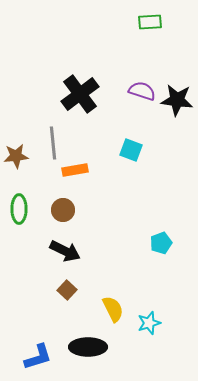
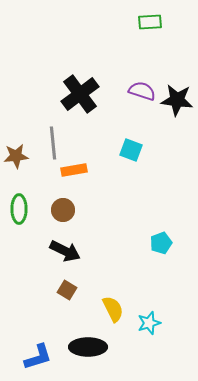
orange rectangle: moved 1 px left
brown square: rotated 12 degrees counterclockwise
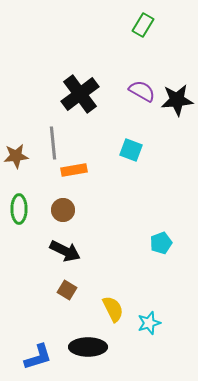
green rectangle: moved 7 px left, 3 px down; rotated 55 degrees counterclockwise
purple semicircle: rotated 12 degrees clockwise
black star: rotated 12 degrees counterclockwise
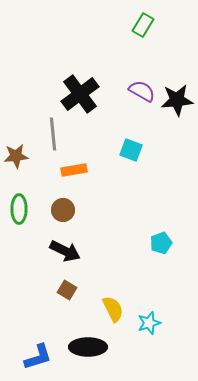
gray line: moved 9 px up
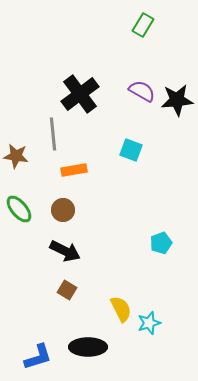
brown star: rotated 15 degrees clockwise
green ellipse: rotated 40 degrees counterclockwise
yellow semicircle: moved 8 px right
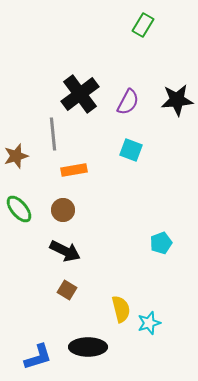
purple semicircle: moved 14 px left, 11 px down; rotated 88 degrees clockwise
brown star: rotated 25 degrees counterclockwise
yellow semicircle: rotated 12 degrees clockwise
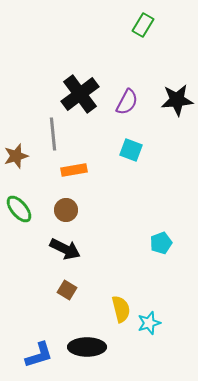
purple semicircle: moved 1 px left
brown circle: moved 3 px right
black arrow: moved 2 px up
black ellipse: moved 1 px left
blue L-shape: moved 1 px right, 2 px up
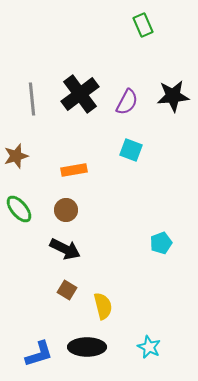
green rectangle: rotated 55 degrees counterclockwise
black star: moved 4 px left, 4 px up
gray line: moved 21 px left, 35 px up
yellow semicircle: moved 18 px left, 3 px up
cyan star: moved 24 px down; rotated 30 degrees counterclockwise
blue L-shape: moved 1 px up
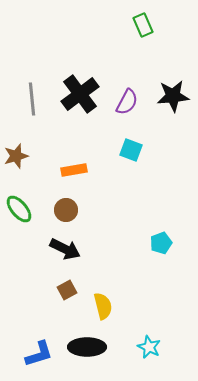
brown square: rotated 30 degrees clockwise
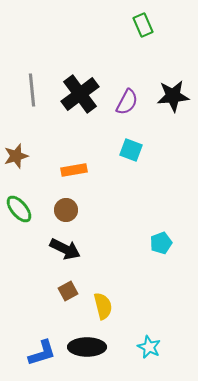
gray line: moved 9 px up
brown square: moved 1 px right, 1 px down
blue L-shape: moved 3 px right, 1 px up
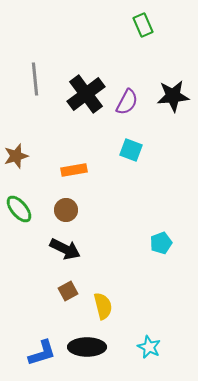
gray line: moved 3 px right, 11 px up
black cross: moved 6 px right
